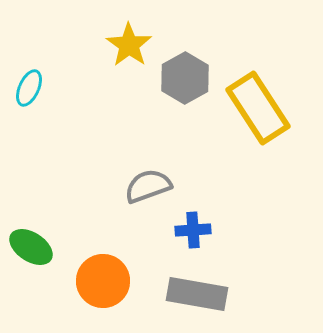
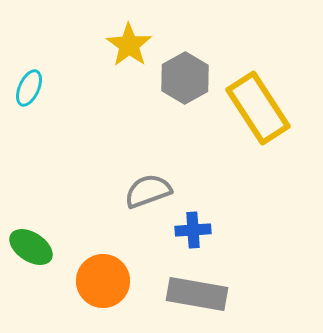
gray semicircle: moved 5 px down
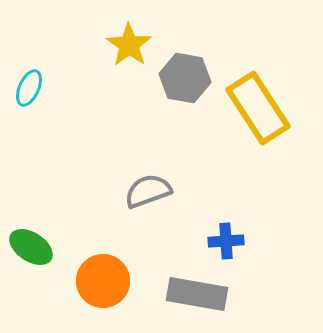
gray hexagon: rotated 21 degrees counterclockwise
blue cross: moved 33 px right, 11 px down
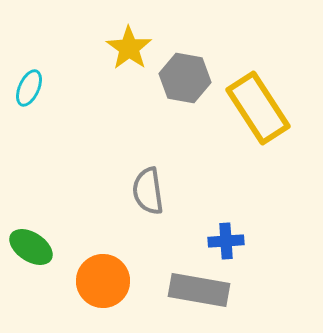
yellow star: moved 3 px down
gray semicircle: rotated 78 degrees counterclockwise
gray rectangle: moved 2 px right, 4 px up
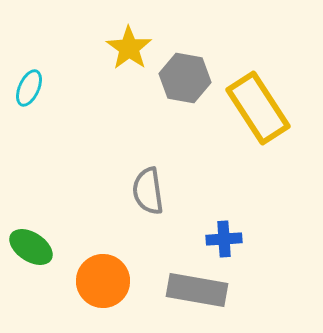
blue cross: moved 2 px left, 2 px up
gray rectangle: moved 2 px left
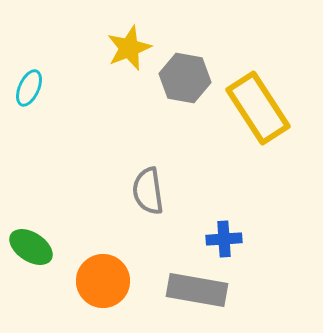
yellow star: rotated 15 degrees clockwise
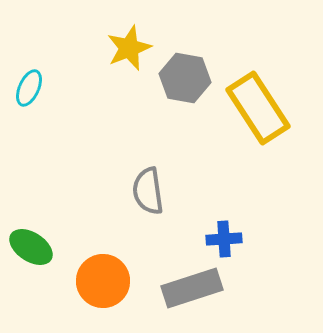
gray rectangle: moved 5 px left, 2 px up; rotated 28 degrees counterclockwise
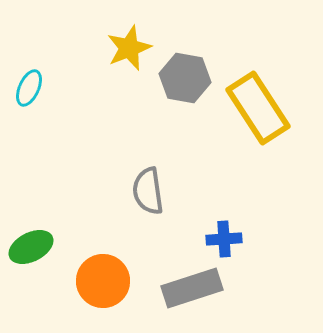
green ellipse: rotated 60 degrees counterclockwise
